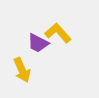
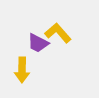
yellow arrow: rotated 25 degrees clockwise
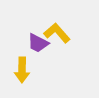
yellow L-shape: moved 1 px left
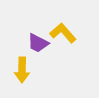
yellow L-shape: moved 6 px right
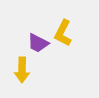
yellow L-shape: rotated 112 degrees counterclockwise
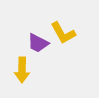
yellow L-shape: rotated 56 degrees counterclockwise
